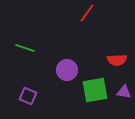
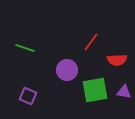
red line: moved 4 px right, 29 px down
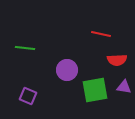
red line: moved 10 px right, 8 px up; rotated 66 degrees clockwise
green line: rotated 12 degrees counterclockwise
purple triangle: moved 5 px up
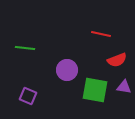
red semicircle: rotated 18 degrees counterclockwise
green square: rotated 20 degrees clockwise
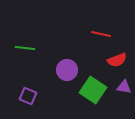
green square: moved 2 px left; rotated 24 degrees clockwise
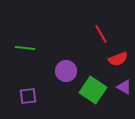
red line: rotated 48 degrees clockwise
red semicircle: moved 1 px right, 1 px up
purple circle: moved 1 px left, 1 px down
purple triangle: rotated 21 degrees clockwise
purple square: rotated 30 degrees counterclockwise
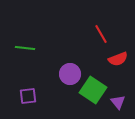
purple circle: moved 4 px right, 3 px down
purple triangle: moved 6 px left, 15 px down; rotated 21 degrees clockwise
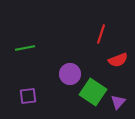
red line: rotated 48 degrees clockwise
green line: rotated 18 degrees counterclockwise
red semicircle: moved 1 px down
green square: moved 2 px down
purple triangle: rotated 21 degrees clockwise
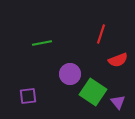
green line: moved 17 px right, 5 px up
purple triangle: rotated 21 degrees counterclockwise
